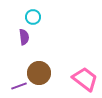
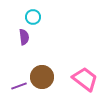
brown circle: moved 3 px right, 4 px down
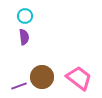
cyan circle: moved 8 px left, 1 px up
pink trapezoid: moved 6 px left, 1 px up
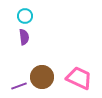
pink trapezoid: rotated 12 degrees counterclockwise
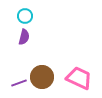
purple semicircle: rotated 21 degrees clockwise
purple line: moved 3 px up
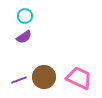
purple semicircle: rotated 42 degrees clockwise
brown circle: moved 2 px right
purple line: moved 3 px up
